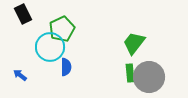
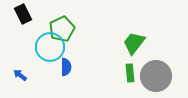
gray circle: moved 7 px right, 1 px up
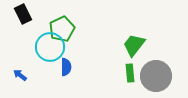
green trapezoid: moved 2 px down
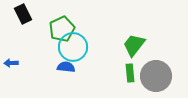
cyan circle: moved 23 px right
blue semicircle: rotated 84 degrees counterclockwise
blue arrow: moved 9 px left, 12 px up; rotated 40 degrees counterclockwise
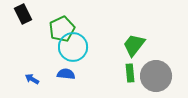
blue arrow: moved 21 px right, 16 px down; rotated 32 degrees clockwise
blue semicircle: moved 7 px down
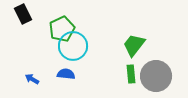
cyan circle: moved 1 px up
green rectangle: moved 1 px right, 1 px down
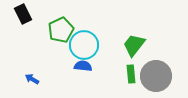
green pentagon: moved 1 px left, 1 px down
cyan circle: moved 11 px right, 1 px up
blue semicircle: moved 17 px right, 8 px up
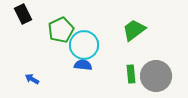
green trapezoid: moved 15 px up; rotated 15 degrees clockwise
blue semicircle: moved 1 px up
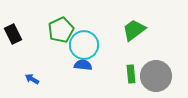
black rectangle: moved 10 px left, 20 px down
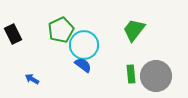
green trapezoid: rotated 15 degrees counterclockwise
blue semicircle: rotated 30 degrees clockwise
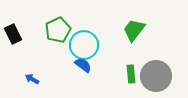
green pentagon: moved 3 px left
